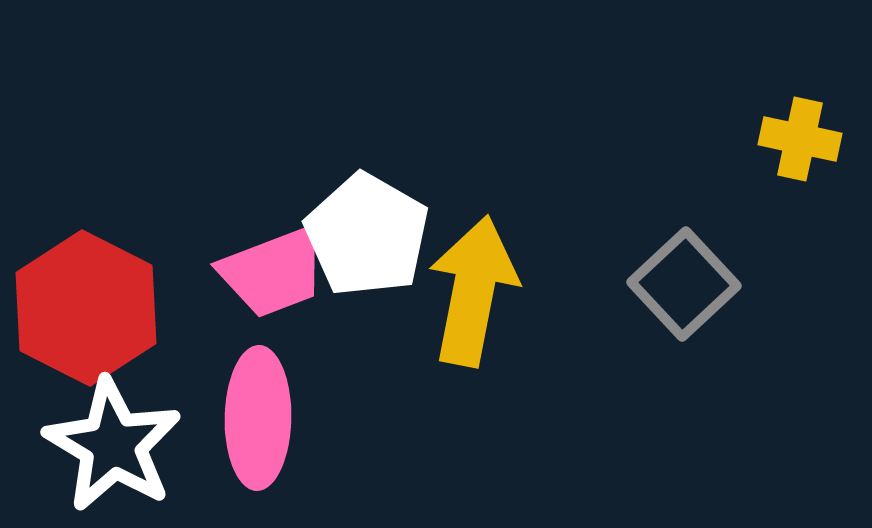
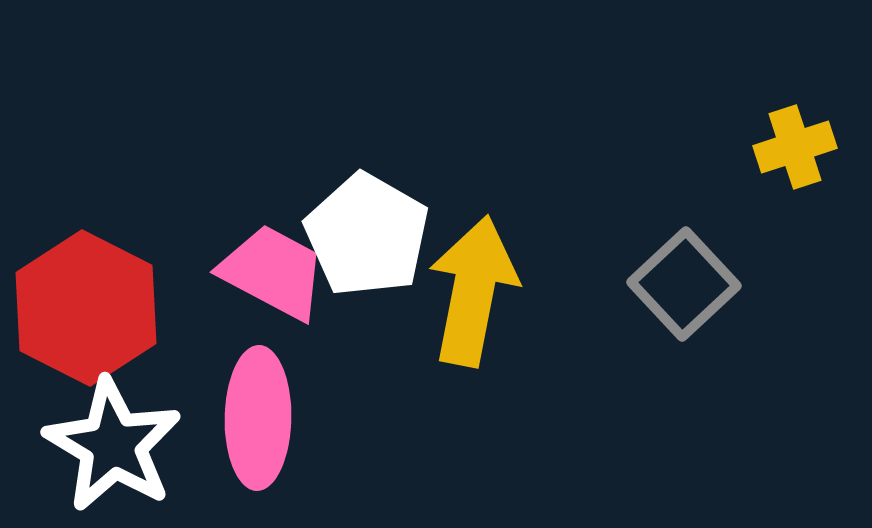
yellow cross: moved 5 px left, 8 px down; rotated 30 degrees counterclockwise
pink trapezoid: rotated 131 degrees counterclockwise
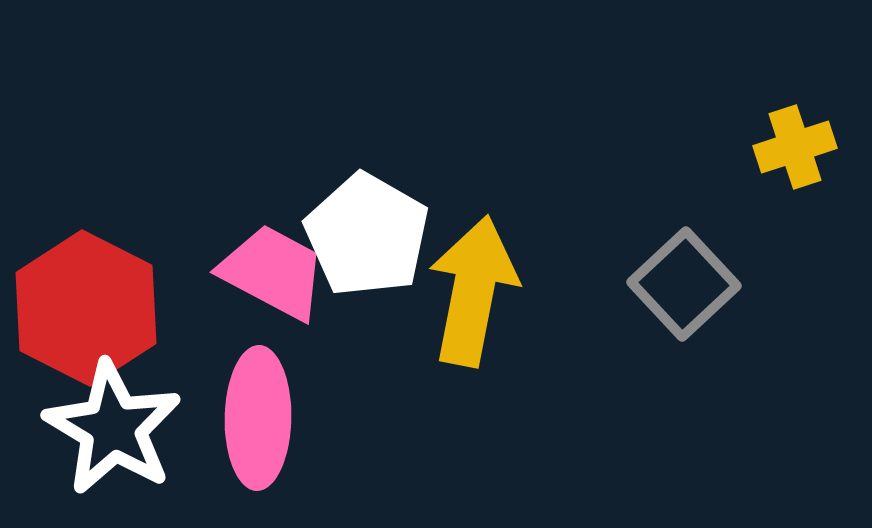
white star: moved 17 px up
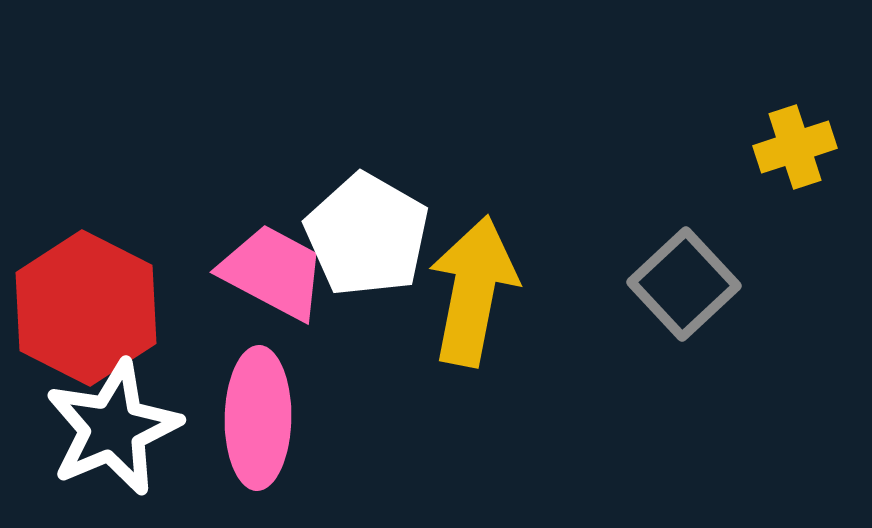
white star: rotated 18 degrees clockwise
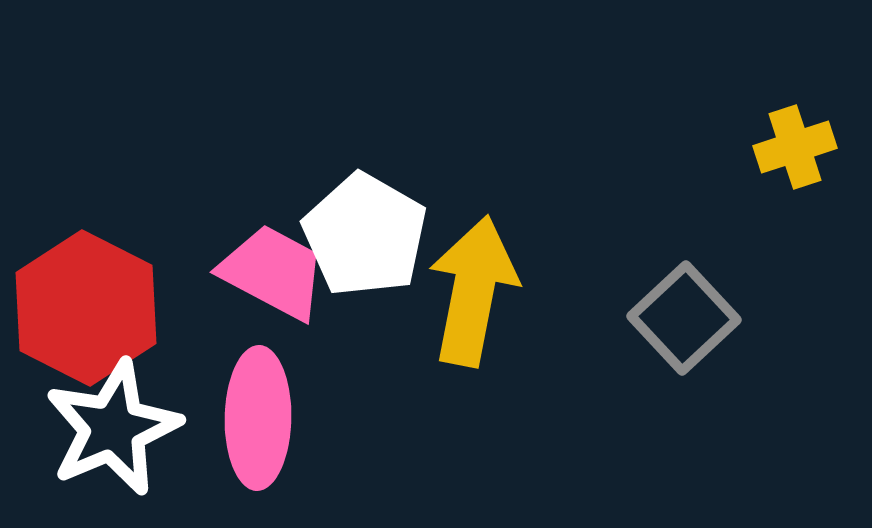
white pentagon: moved 2 px left
gray square: moved 34 px down
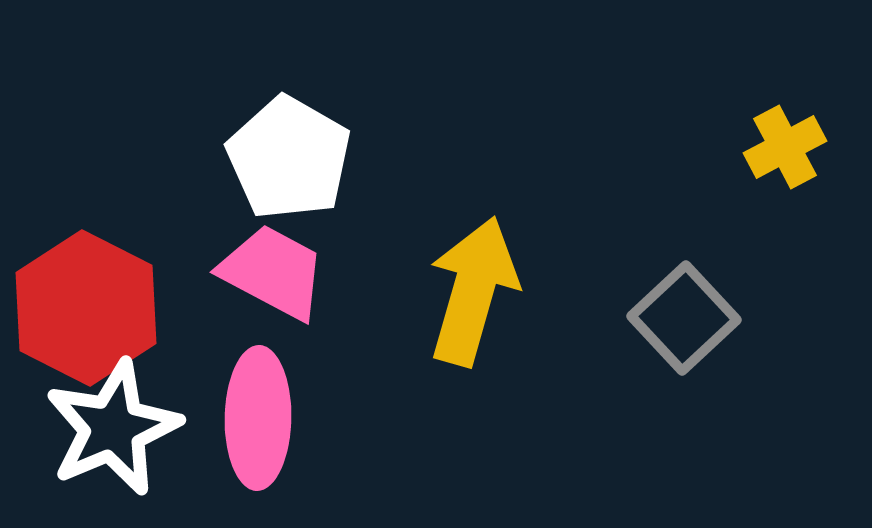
yellow cross: moved 10 px left; rotated 10 degrees counterclockwise
white pentagon: moved 76 px left, 77 px up
yellow arrow: rotated 5 degrees clockwise
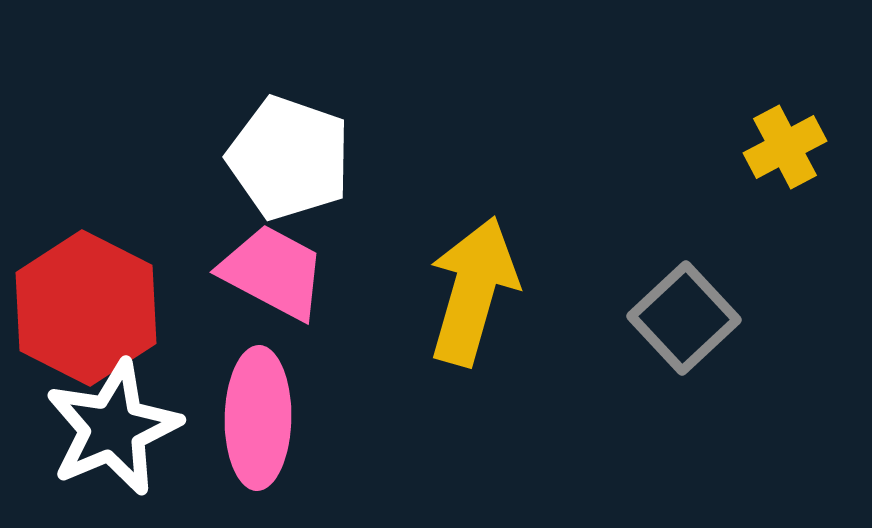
white pentagon: rotated 11 degrees counterclockwise
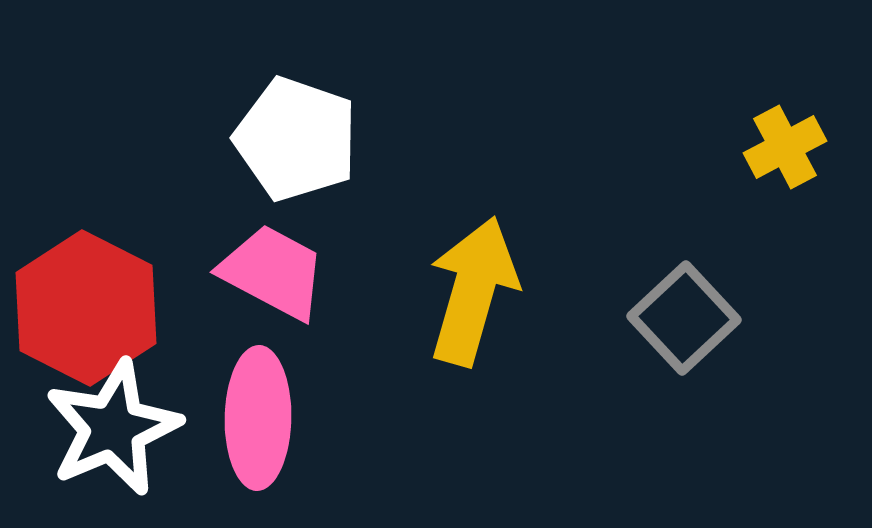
white pentagon: moved 7 px right, 19 px up
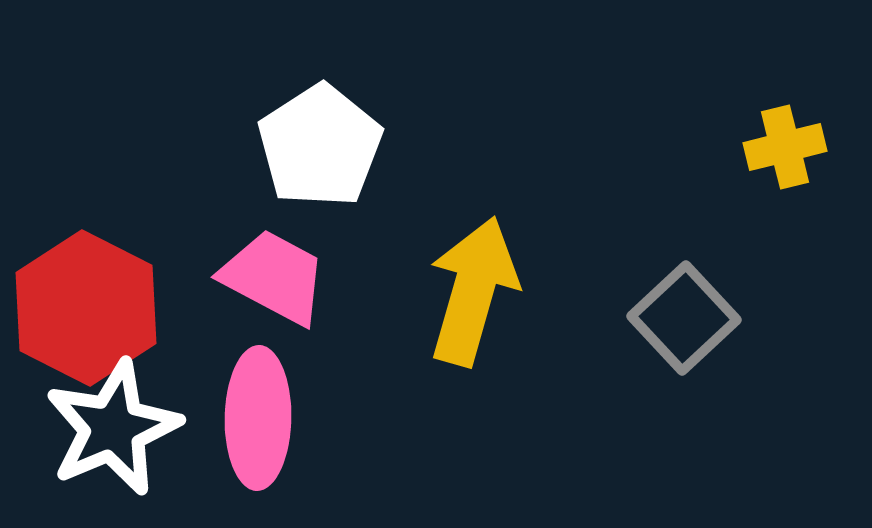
white pentagon: moved 24 px right, 7 px down; rotated 20 degrees clockwise
yellow cross: rotated 14 degrees clockwise
pink trapezoid: moved 1 px right, 5 px down
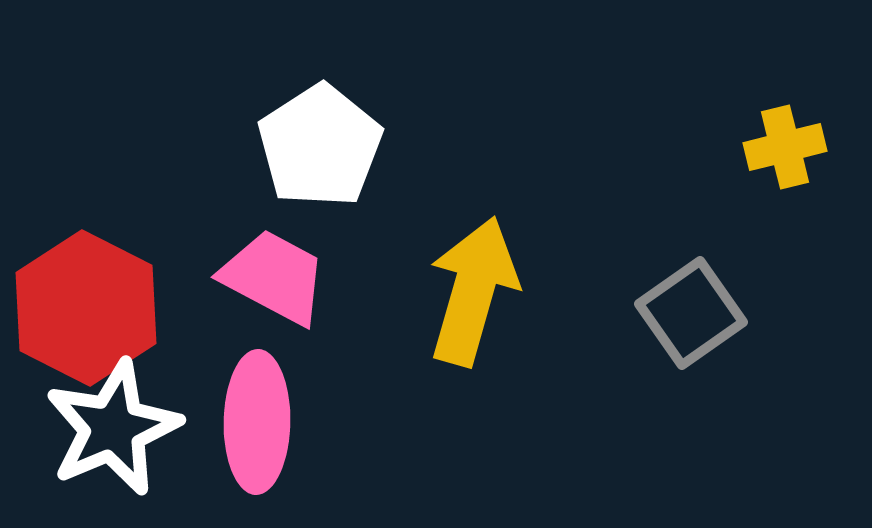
gray square: moved 7 px right, 5 px up; rotated 8 degrees clockwise
pink ellipse: moved 1 px left, 4 px down
